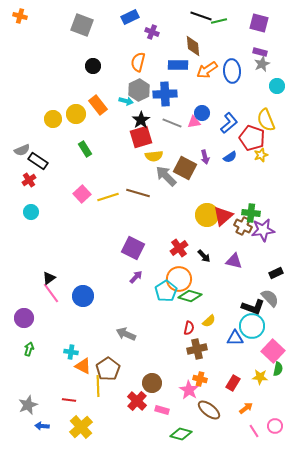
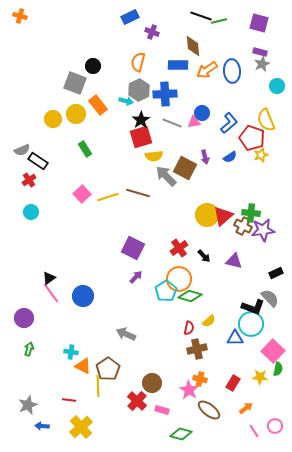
gray square at (82, 25): moved 7 px left, 58 px down
cyan circle at (252, 326): moved 1 px left, 2 px up
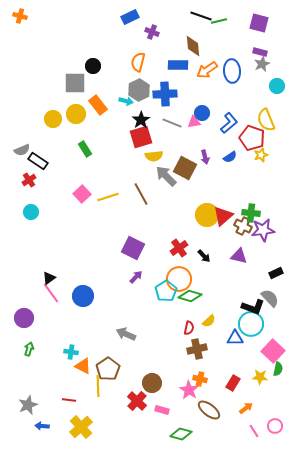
gray square at (75, 83): rotated 20 degrees counterclockwise
brown line at (138, 193): moved 3 px right, 1 px down; rotated 45 degrees clockwise
purple triangle at (234, 261): moved 5 px right, 5 px up
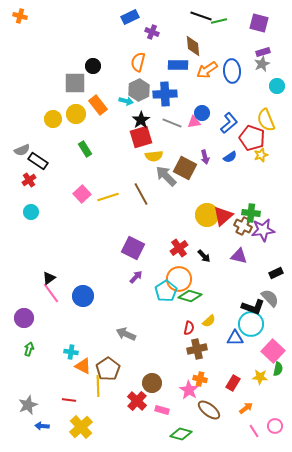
purple rectangle at (260, 52): moved 3 px right; rotated 32 degrees counterclockwise
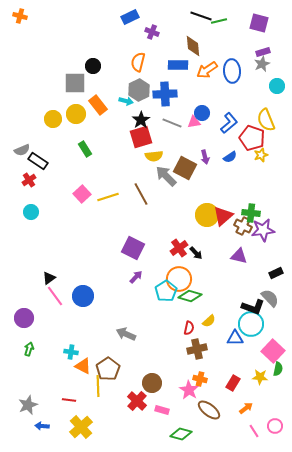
black arrow at (204, 256): moved 8 px left, 3 px up
pink line at (51, 293): moved 4 px right, 3 px down
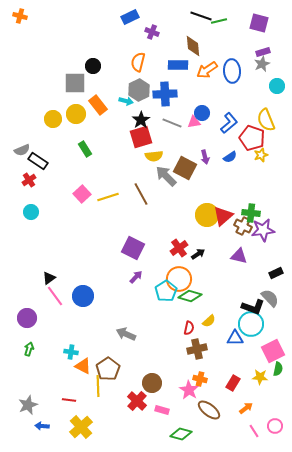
black arrow at (196, 253): moved 2 px right, 1 px down; rotated 80 degrees counterclockwise
purple circle at (24, 318): moved 3 px right
pink square at (273, 351): rotated 20 degrees clockwise
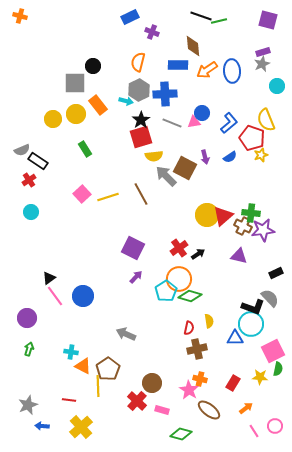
purple square at (259, 23): moved 9 px right, 3 px up
yellow semicircle at (209, 321): rotated 56 degrees counterclockwise
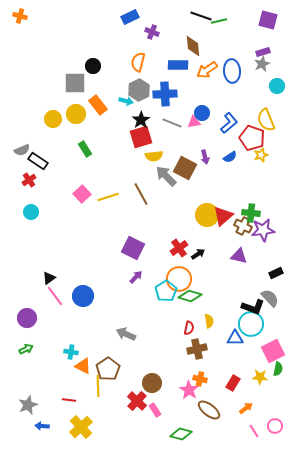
green arrow at (29, 349): moved 3 px left; rotated 48 degrees clockwise
pink rectangle at (162, 410): moved 7 px left; rotated 40 degrees clockwise
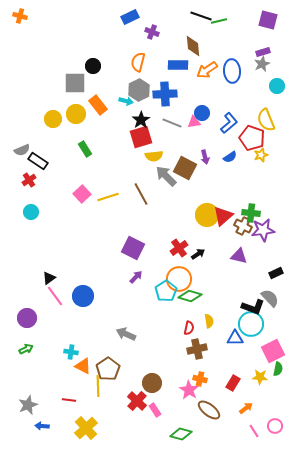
yellow cross at (81, 427): moved 5 px right, 1 px down
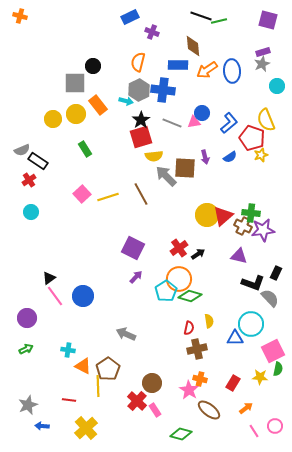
blue cross at (165, 94): moved 2 px left, 4 px up; rotated 10 degrees clockwise
brown square at (185, 168): rotated 25 degrees counterclockwise
black rectangle at (276, 273): rotated 40 degrees counterclockwise
black L-shape at (253, 307): moved 24 px up
cyan cross at (71, 352): moved 3 px left, 2 px up
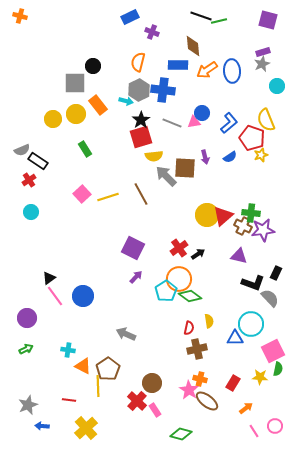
green diamond at (190, 296): rotated 20 degrees clockwise
brown ellipse at (209, 410): moved 2 px left, 9 px up
